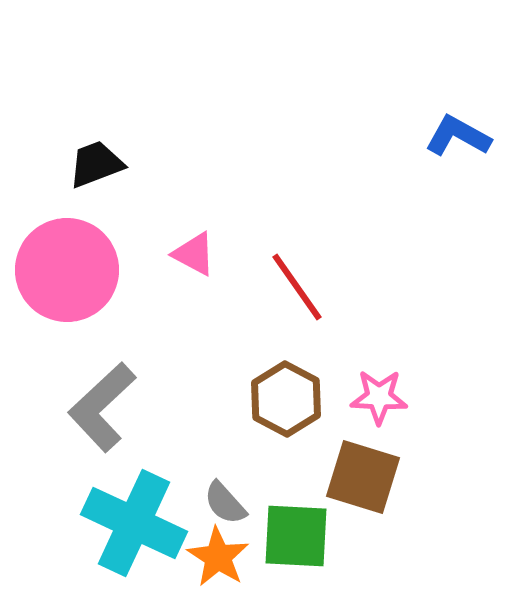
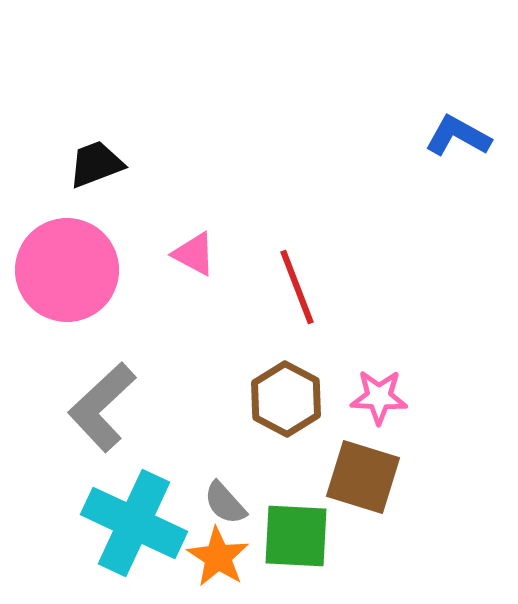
red line: rotated 14 degrees clockwise
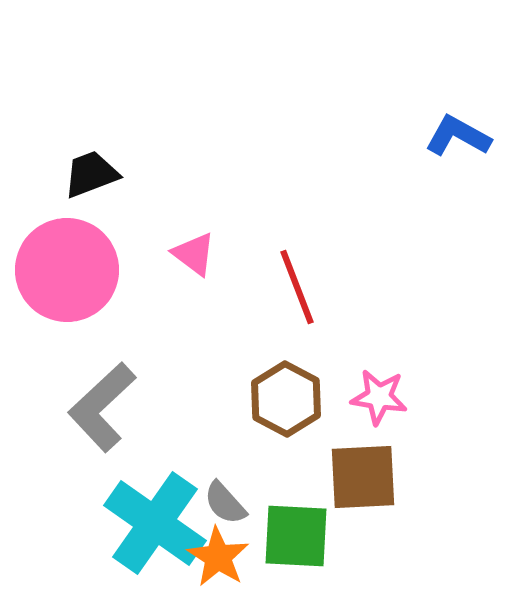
black trapezoid: moved 5 px left, 10 px down
pink triangle: rotated 9 degrees clockwise
pink star: rotated 6 degrees clockwise
brown square: rotated 20 degrees counterclockwise
cyan cross: moved 21 px right; rotated 10 degrees clockwise
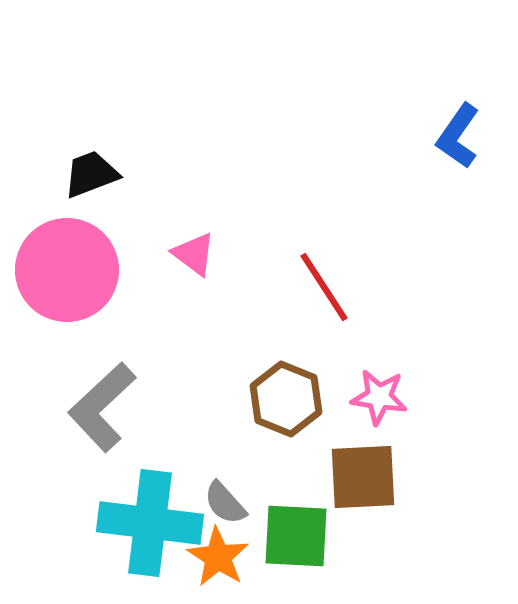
blue L-shape: rotated 84 degrees counterclockwise
red line: moved 27 px right; rotated 12 degrees counterclockwise
brown hexagon: rotated 6 degrees counterclockwise
cyan cross: moved 5 px left; rotated 28 degrees counterclockwise
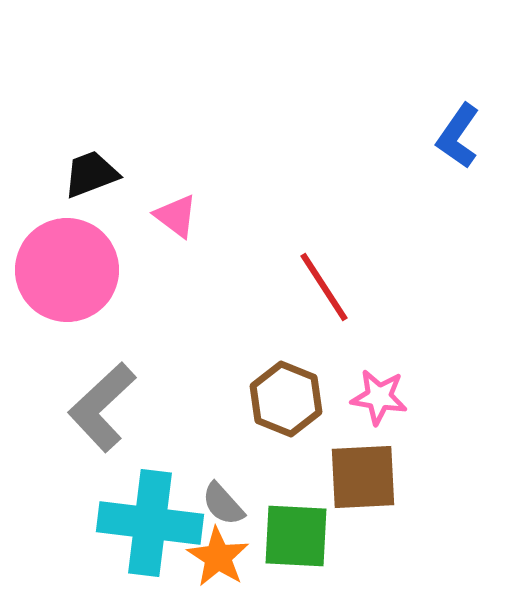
pink triangle: moved 18 px left, 38 px up
gray semicircle: moved 2 px left, 1 px down
